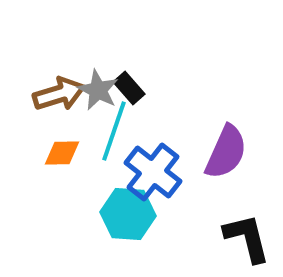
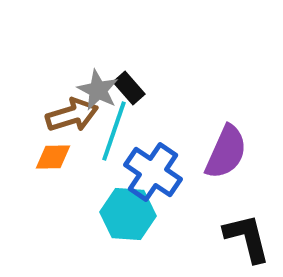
brown arrow: moved 13 px right, 21 px down
orange diamond: moved 9 px left, 4 px down
blue cross: rotated 4 degrees counterclockwise
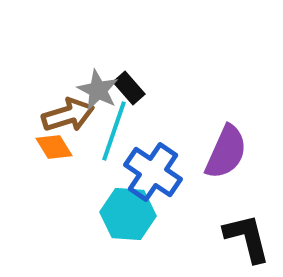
brown arrow: moved 4 px left
orange diamond: moved 1 px right, 10 px up; rotated 60 degrees clockwise
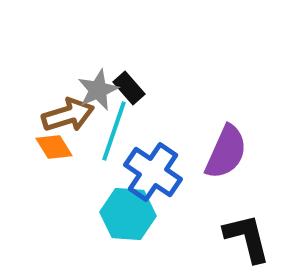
gray star: rotated 21 degrees clockwise
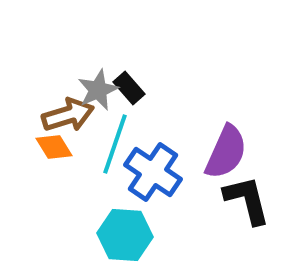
cyan line: moved 1 px right, 13 px down
cyan hexagon: moved 3 px left, 21 px down
black L-shape: moved 38 px up
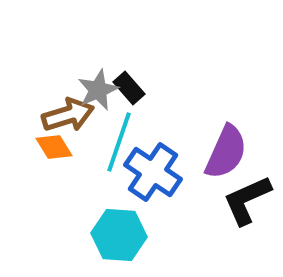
cyan line: moved 4 px right, 2 px up
black L-shape: rotated 100 degrees counterclockwise
cyan hexagon: moved 6 px left
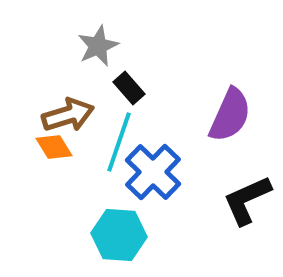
gray star: moved 44 px up
purple semicircle: moved 4 px right, 37 px up
blue cross: rotated 10 degrees clockwise
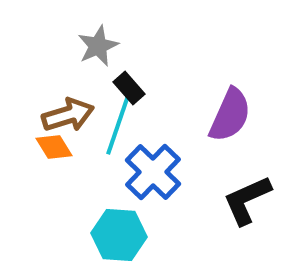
cyan line: moved 1 px left, 17 px up
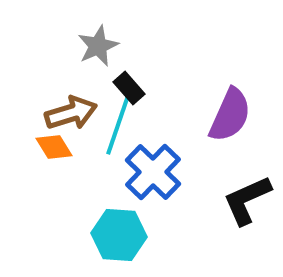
brown arrow: moved 3 px right, 2 px up
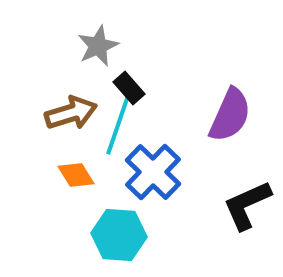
orange diamond: moved 22 px right, 28 px down
black L-shape: moved 5 px down
